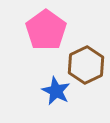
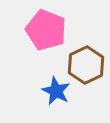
pink pentagon: rotated 15 degrees counterclockwise
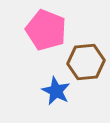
brown hexagon: moved 3 px up; rotated 21 degrees clockwise
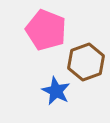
brown hexagon: rotated 15 degrees counterclockwise
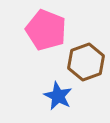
blue star: moved 2 px right, 5 px down
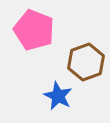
pink pentagon: moved 12 px left
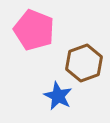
brown hexagon: moved 2 px left, 1 px down
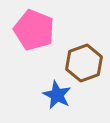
blue star: moved 1 px left, 1 px up
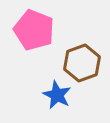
brown hexagon: moved 2 px left
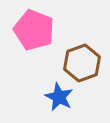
blue star: moved 2 px right, 2 px down
